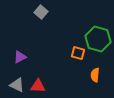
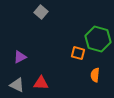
red triangle: moved 3 px right, 3 px up
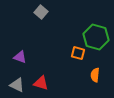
green hexagon: moved 2 px left, 2 px up
purple triangle: rotated 48 degrees clockwise
red triangle: rotated 14 degrees clockwise
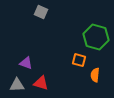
gray square: rotated 16 degrees counterclockwise
orange square: moved 1 px right, 7 px down
purple triangle: moved 6 px right, 6 px down
gray triangle: rotated 28 degrees counterclockwise
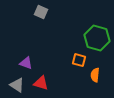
green hexagon: moved 1 px right, 1 px down
gray triangle: rotated 35 degrees clockwise
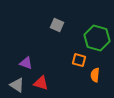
gray square: moved 16 px right, 13 px down
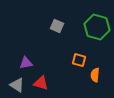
gray square: moved 1 px down
green hexagon: moved 11 px up
purple triangle: rotated 32 degrees counterclockwise
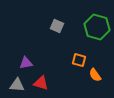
orange semicircle: rotated 40 degrees counterclockwise
gray triangle: rotated 28 degrees counterclockwise
